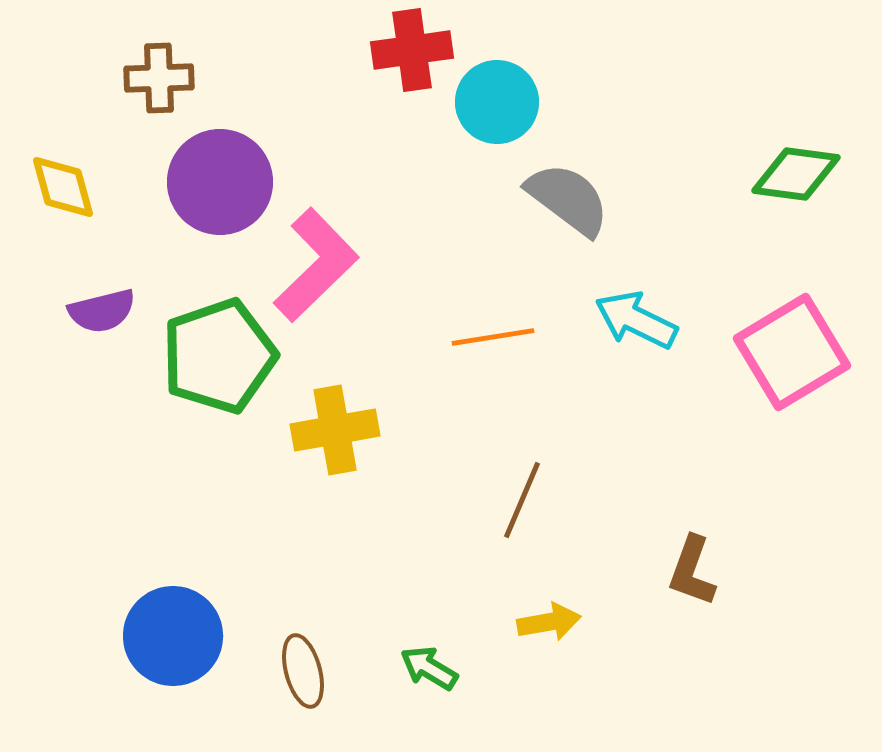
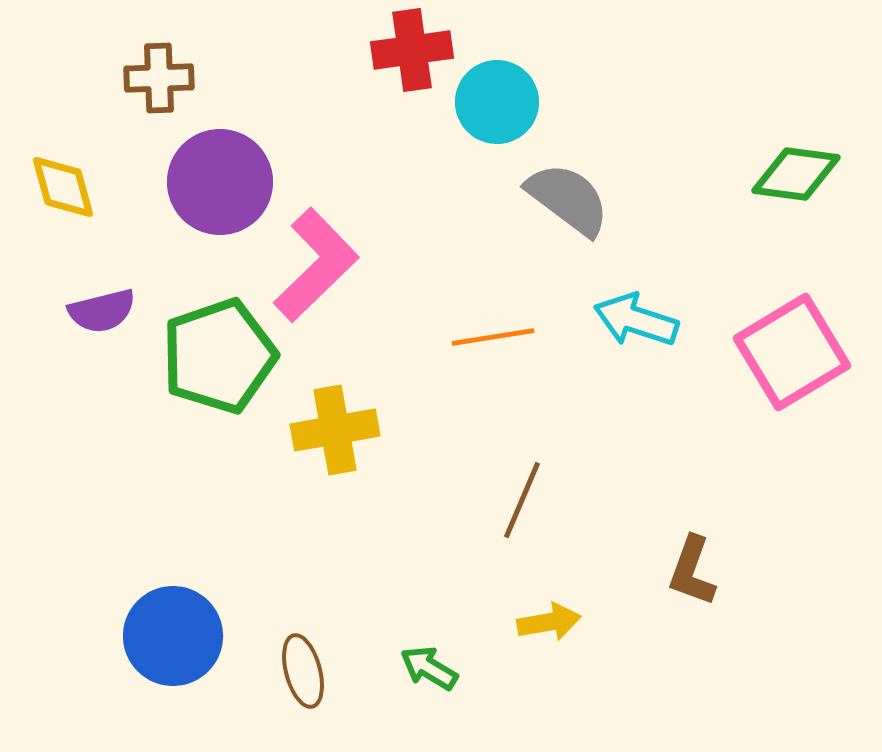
cyan arrow: rotated 8 degrees counterclockwise
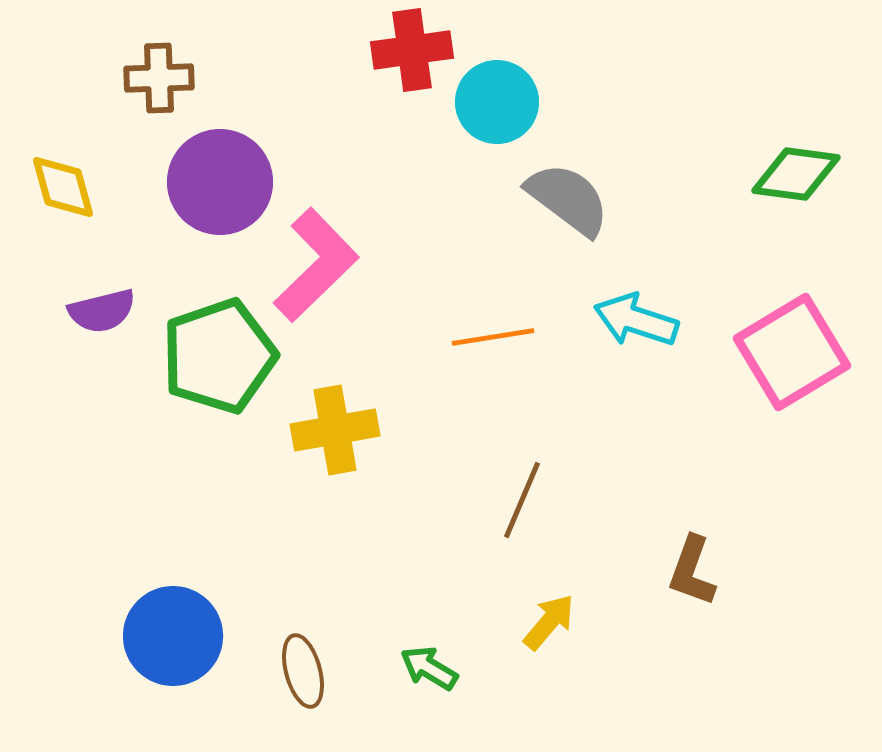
yellow arrow: rotated 40 degrees counterclockwise
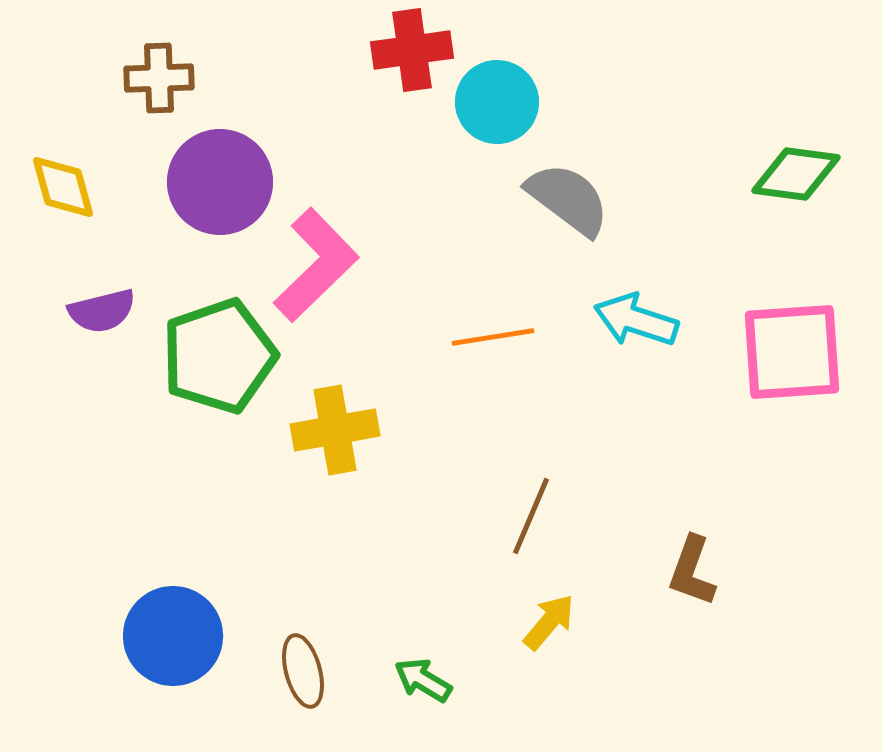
pink square: rotated 27 degrees clockwise
brown line: moved 9 px right, 16 px down
green arrow: moved 6 px left, 12 px down
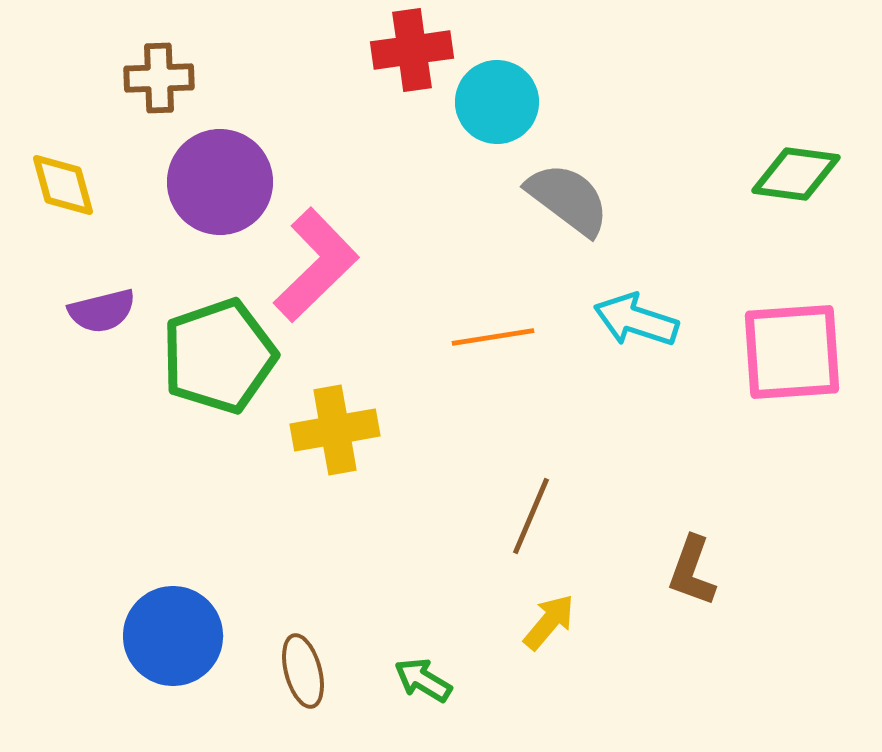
yellow diamond: moved 2 px up
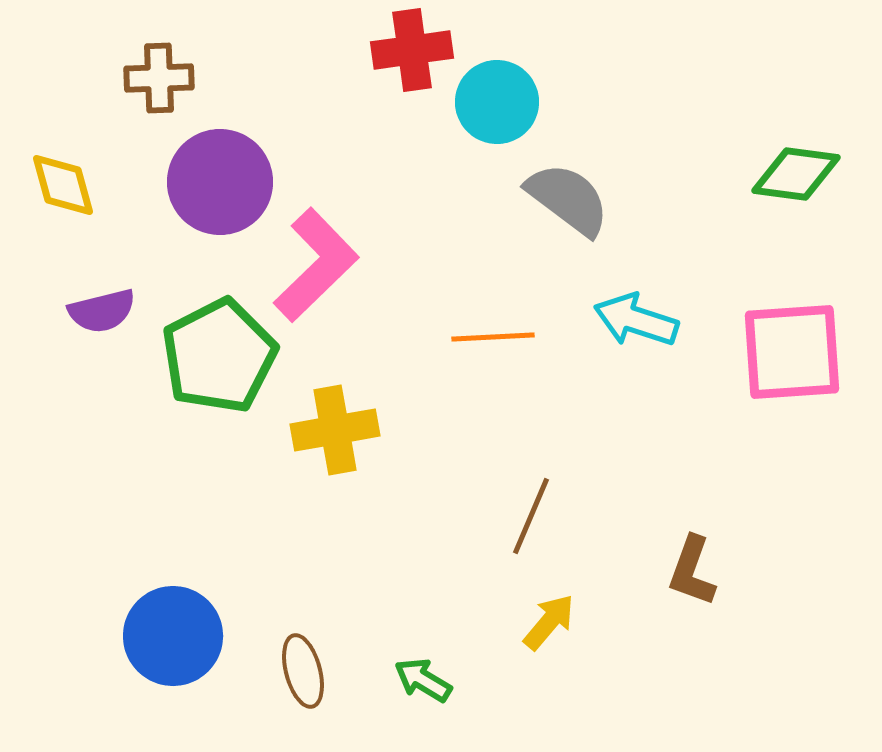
orange line: rotated 6 degrees clockwise
green pentagon: rotated 8 degrees counterclockwise
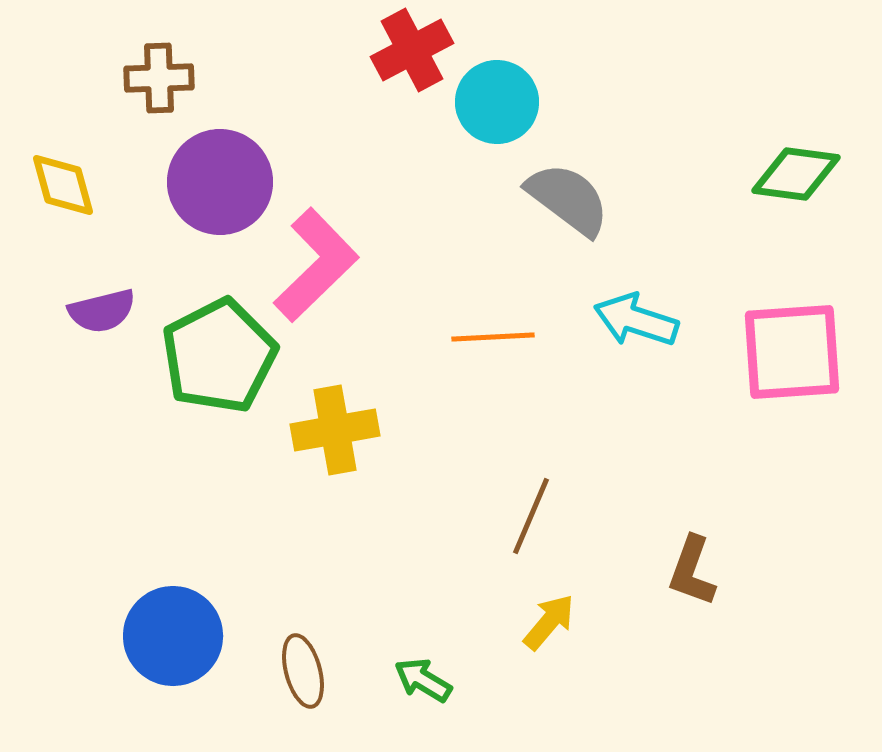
red cross: rotated 20 degrees counterclockwise
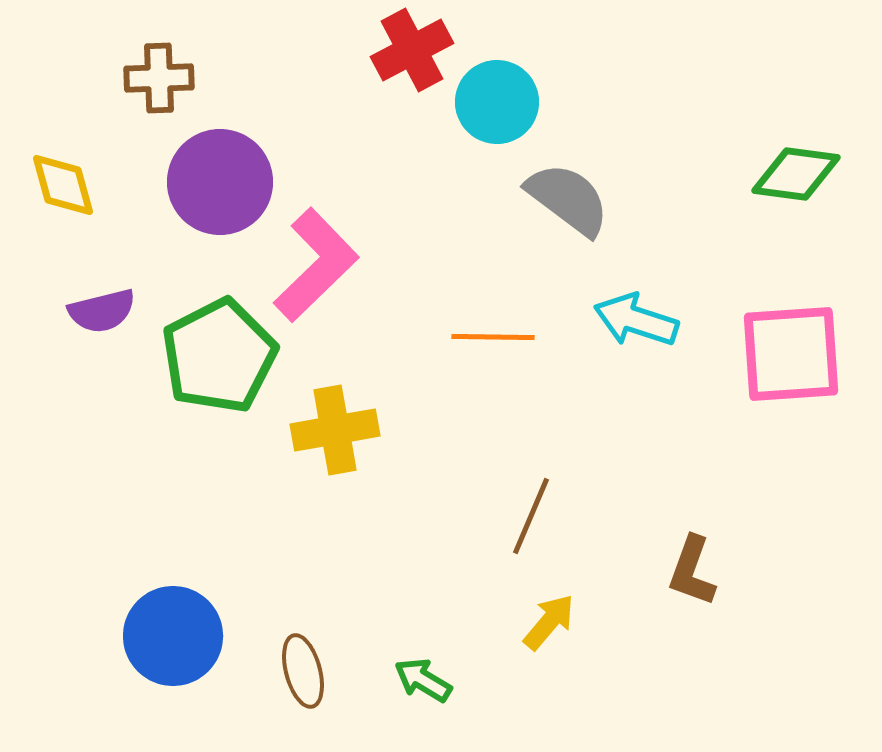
orange line: rotated 4 degrees clockwise
pink square: moved 1 px left, 2 px down
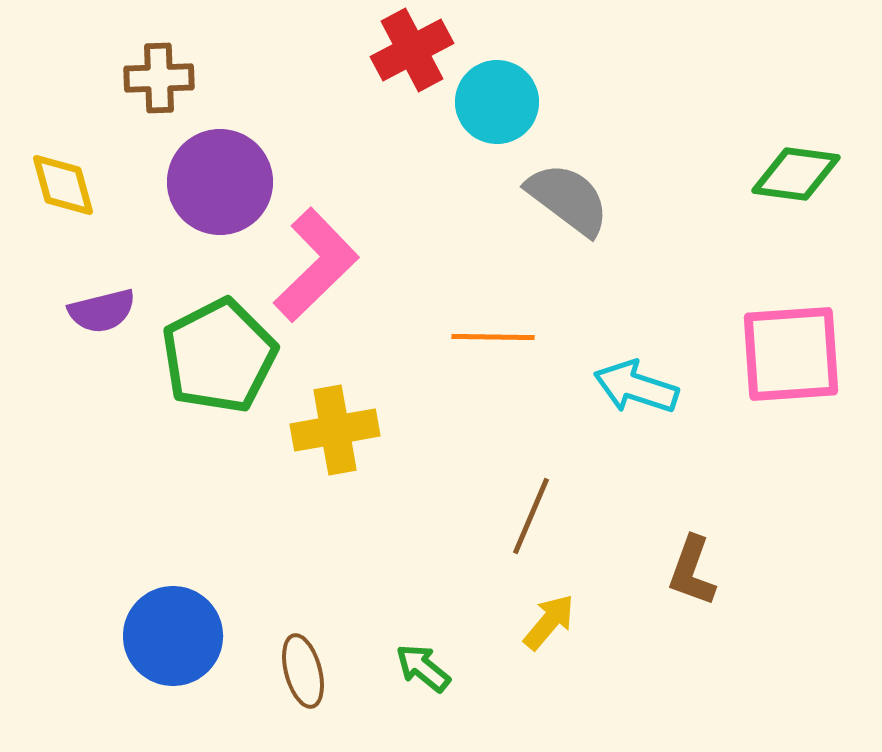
cyan arrow: moved 67 px down
green arrow: moved 12 px up; rotated 8 degrees clockwise
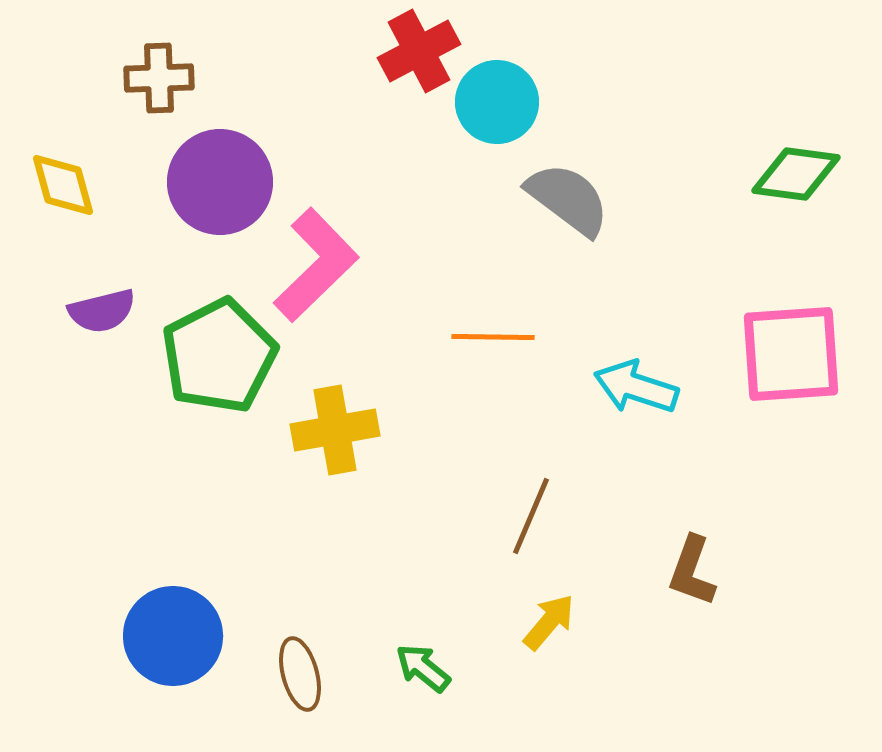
red cross: moved 7 px right, 1 px down
brown ellipse: moved 3 px left, 3 px down
